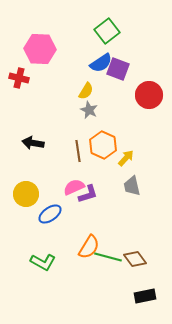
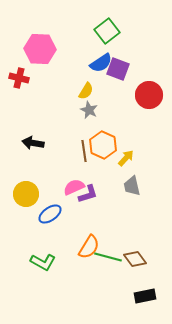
brown line: moved 6 px right
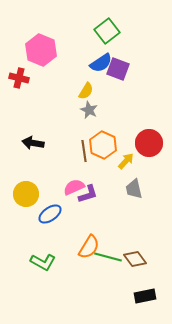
pink hexagon: moved 1 px right, 1 px down; rotated 20 degrees clockwise
red circle: moved 48 px down
yellow arrow: moved 3 px down
gray trapezoid: moved 2 px right, 3 px down
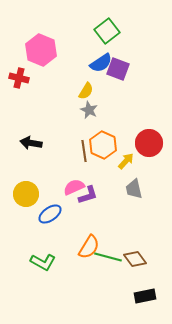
black arrow: moved 2 px left
purple L-shape: moved 1 px down
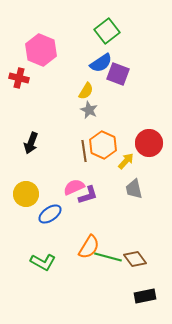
purple square: moved 5 px down
black arrow: rotated 80 degrees counterclockwise
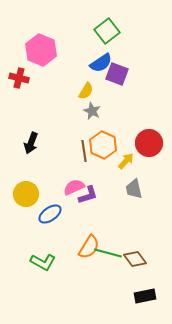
purple square: moved 1 px left
gray star: moved 3 px right, 1 px down
green line: moved 4 px up
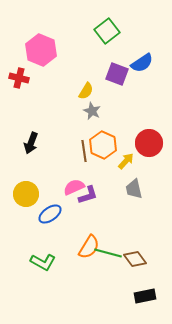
blue semicircle: moved 41 px right
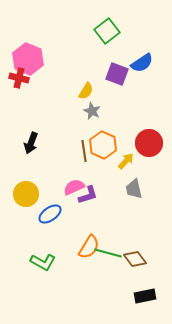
pink hexagon: moved 13 px left, 9 px down
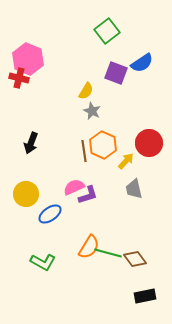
purple square: moved 1 px left, 1 px up
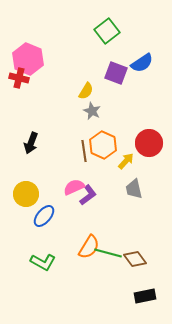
purple L-shape: rotated 20 degrees counterclockwise
blue ellipse: moved 6 px left, 2 px down; rotated 15 degrees counterclockwise
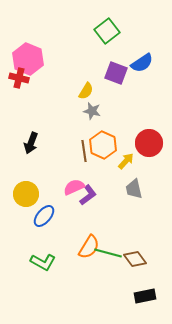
gray star: rotated 12 degrees counterclockwise
